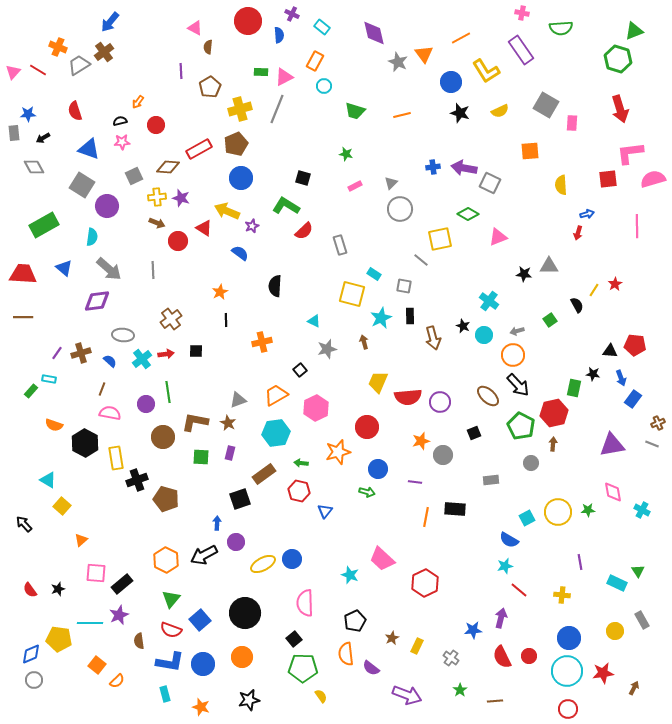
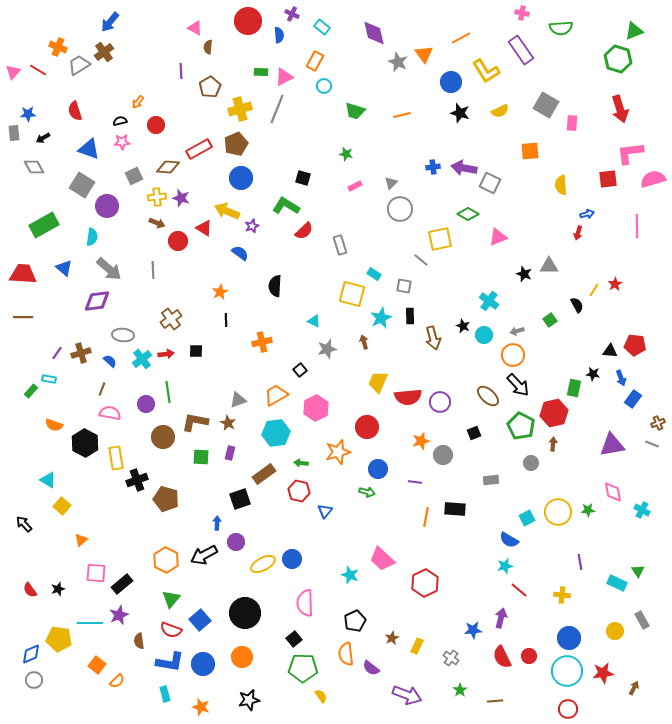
black star at (524, 274): rotated 14 degrees clockwise
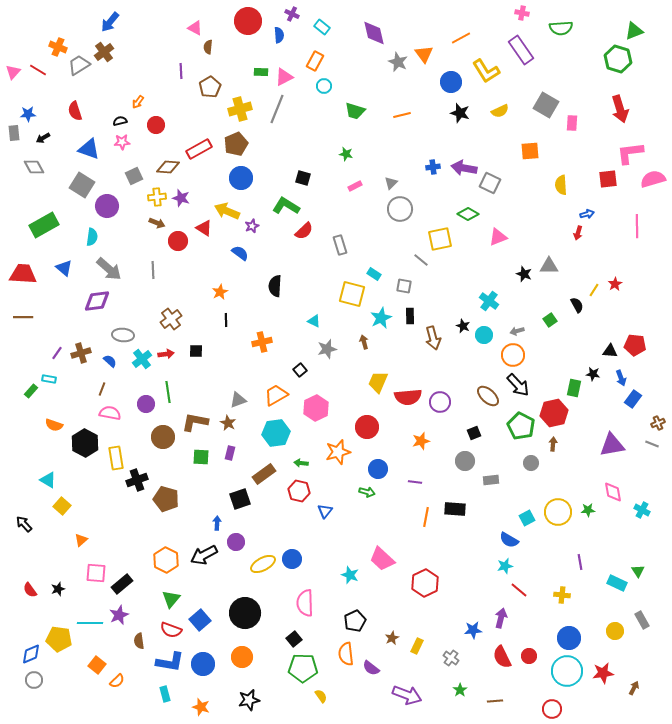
gray circle at (443, 455): moved 22 px right, 6 px down
red circle at (568, 709): moved 16 px left
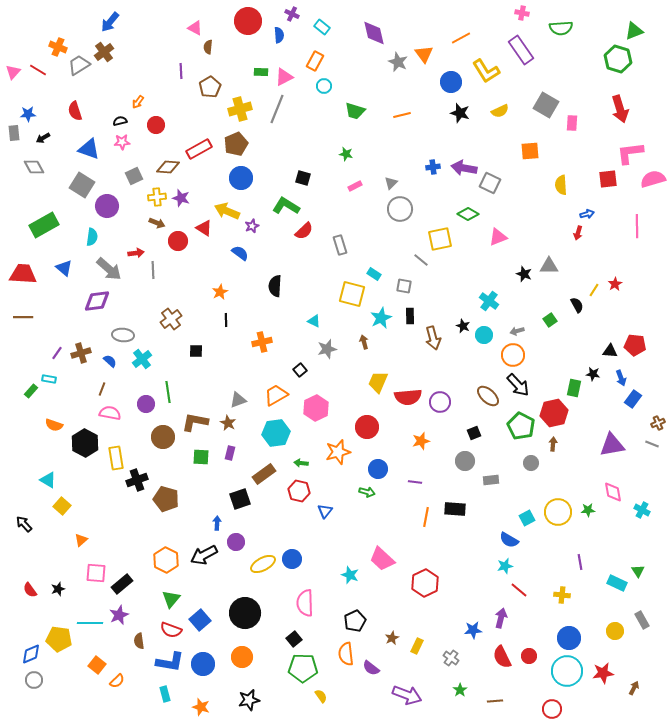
red arrow at (166, 354): moved 30 px left, 101 px up
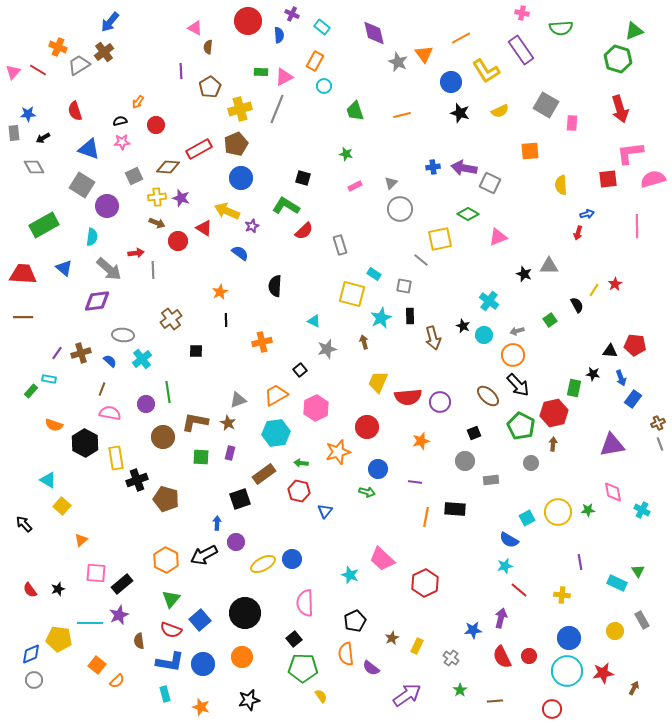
green trapezoid at (355, 111): rotated 55 degrees clockwise
gray line at (652, 444): moved 8 px right; rotated 48 degrees clockwise
purple arrow at (407, 695): rotated 56 degrees counterclockwise
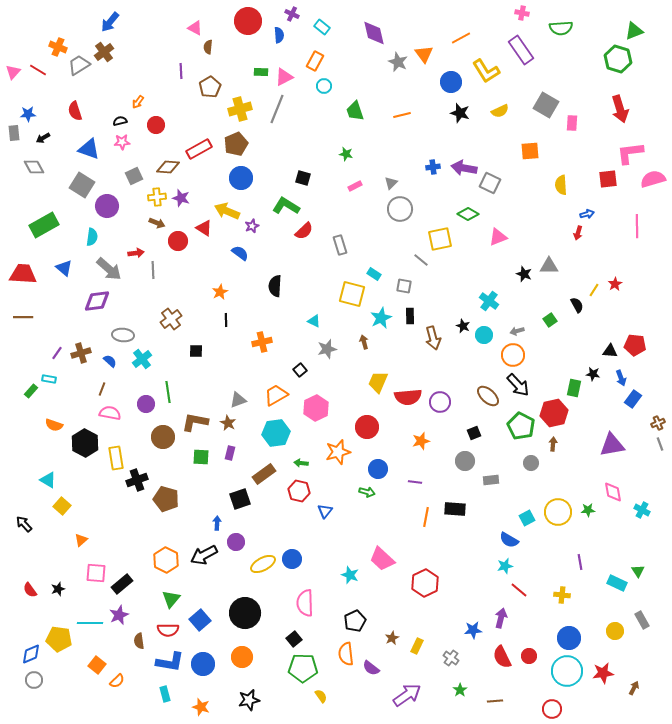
red semicircle at (171, 630): moved 3 px left; rotated 20 degrees counterclockwise
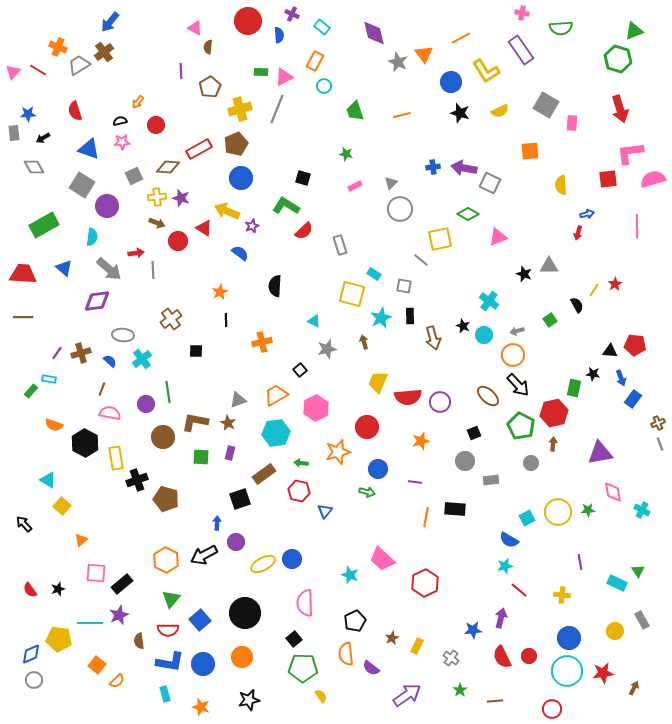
purple triangle at (612, 445): moved 12 px left, 8 px down
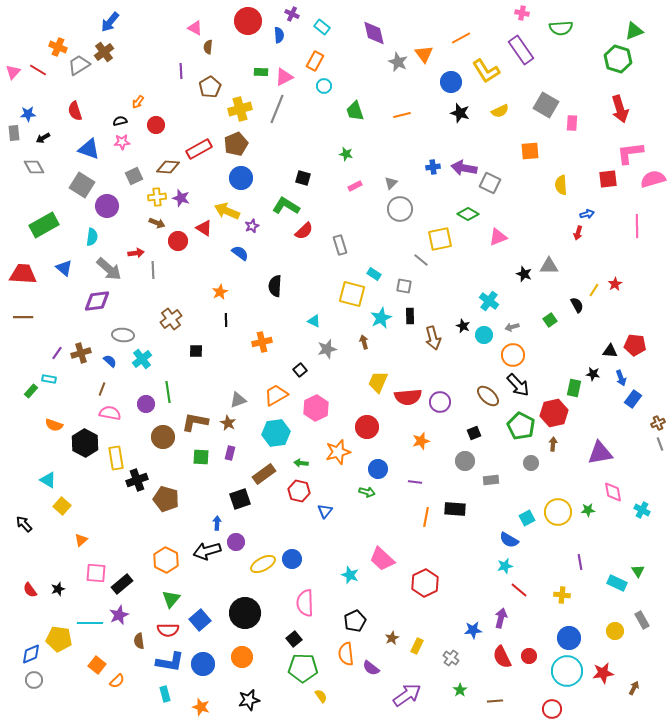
gray arrow at (517, 331): moved 5 px left, 4 px up
black arrow at (204, 555): moved 3 px right, 4 px up; rotated 12 degrees clockwise
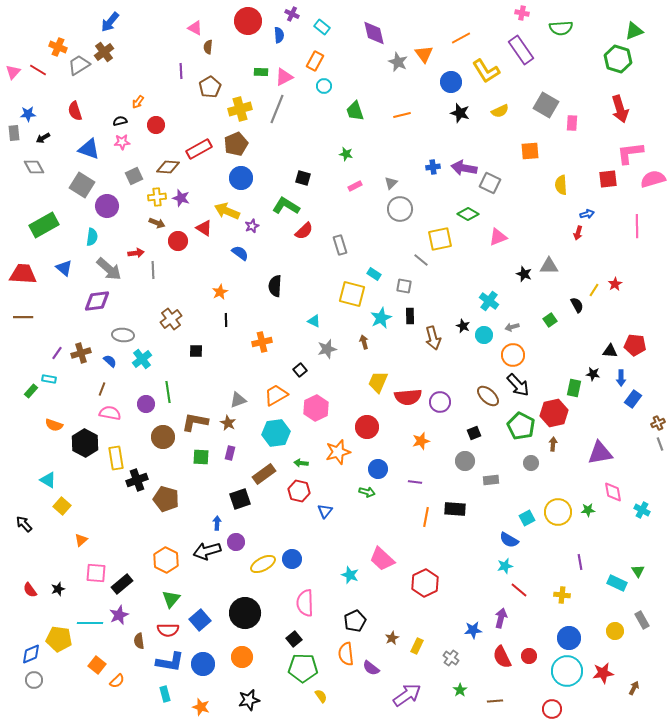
blue arrow at (621, 378): rotated 21 degrees clockwise
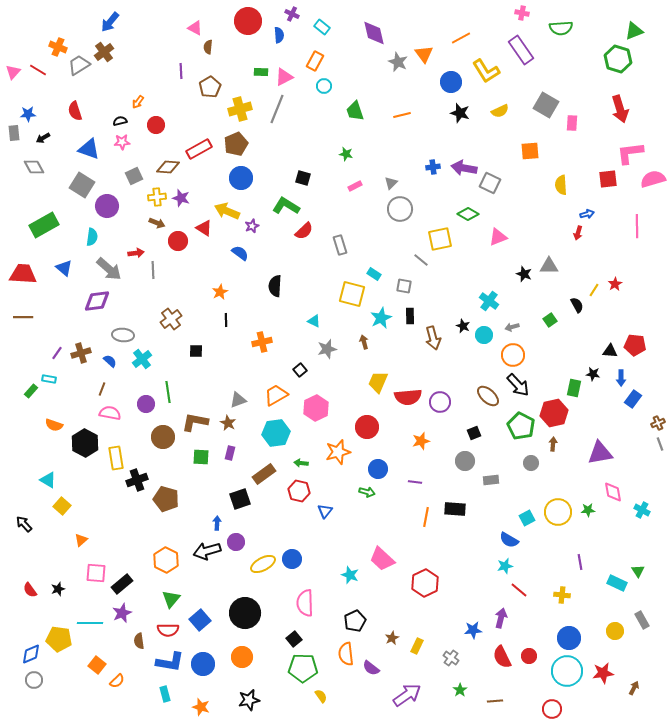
purple star at (119, 615): moved 3 px right, 2 px up
